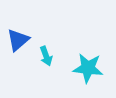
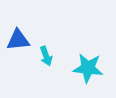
blue triangle: rotated 35 degrees clockwise
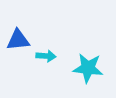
cyan arrow: rotated 66 degrees counterclockwise
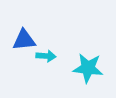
blue triangle: moved 6 px right
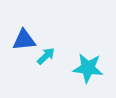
cyan arrow: rotated 48 degrees counterclockwise
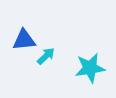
cyan star: moved 2 px right; rotated 16 degrees counterclockwise
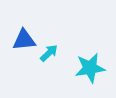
cyan arrow: moved 3 px right, 3 px up
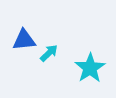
cyan star: rotated 24 degrees counterclockwise
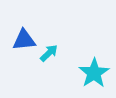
cyan star: moved 4 px right, 5 px down
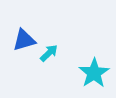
blue triangle: rotated 10 degrees counterclockwise
